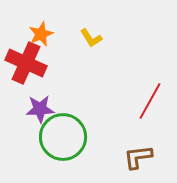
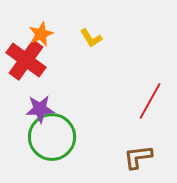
red cross: moved 3 px up; rotated 12 degrees clockwise
green circle: moved 11 px left
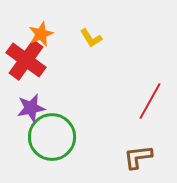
purple star: moved 9 px left, 1 px up; rotated 8 degrees counterclockwise
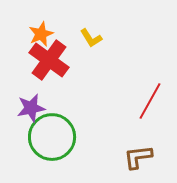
red cross: moved 23 px right
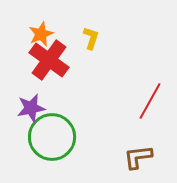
yellow L-shape: rotated 130 degrees counterclockwise
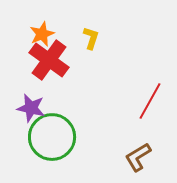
orange star: moved 1 px right
purple star: rotated 24 degrees clockwise
brown L-shape: rotated 24 degrees counterclockwise
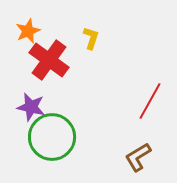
orange star: moved 14 px left, 3 px up
purple star: moved 1 px up
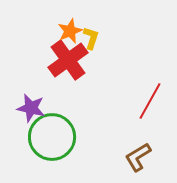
orange star: moved 42 px right
red cross: moved 19 px right; rotated 18 degrees clockwise
purple star: moved 1 px down
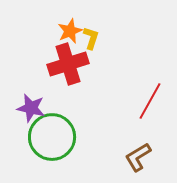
red cross: moved 4 px down; rotated 18 degrees clockwise
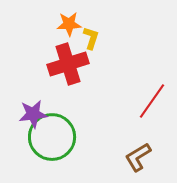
orange star: moved 1 px left, 7 px up; rotated 20 degrees clockwise
red line: moved 2 px right; rotated 6 degrees clockwise
purple star: moved 2 px right, 6 px down; rotated 20 degrees counterclockwise
